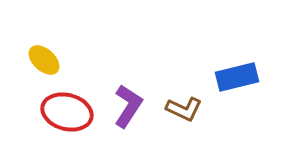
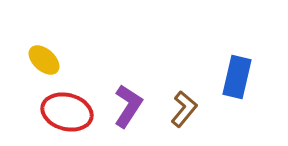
blue rectangle: rotated 63 degrees counterclockwise
brown L-shape: rotated 75 degrees counterclockwise
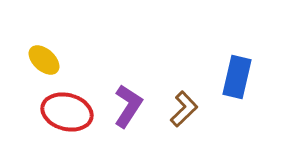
brown L-shape: rotated 6 degrees clockwise
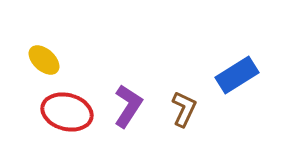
blue rectangle: moved 2 px up; rotated 45 degrees clockwise
brown L-shape: rotated 21 degrees counterclockwise
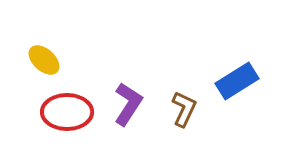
blue rectangle: moved 6 px down
purple L-shape: moved 2 px up
red ellipse: rotated 15 degrees counterclockwise
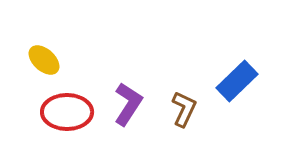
blue rectangle: rotated 12 degrees counterclockwise
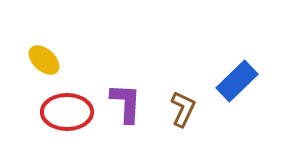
purple L-shape: moved 2 px left, 1 px up; rotated 30 degrees counterclockwise
brown L-shape: moved 1 px left
